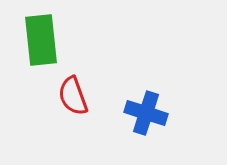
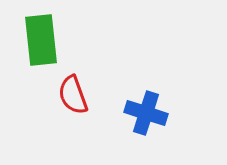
red semicircle: moved 1 px up
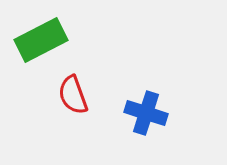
green rectangle: rotated 69 degrees clockwise
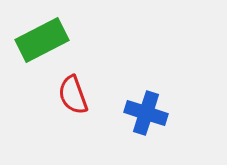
green rectangle: moved 1 px right
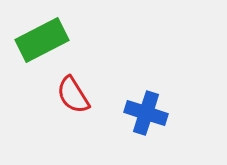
red semicircle: rotated 12 degrees counterclockwise
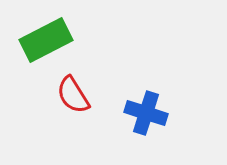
green rectangle: moved 4 px right
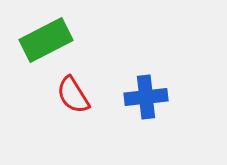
blue cross: moved 16 px up; rotated 24 degrees counterclockwise
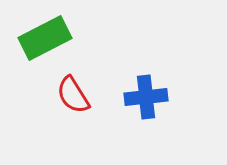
green rectangle: moved 1 px left, 2 px up
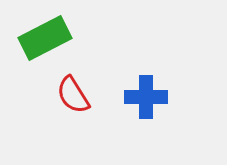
blue cross: rotated 6 degrees clockwise
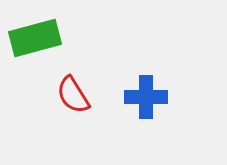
green rectangle: moved 10 px left; rotated 12 degrees clockwise
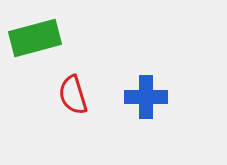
red semicircle: rotated 15 degrees clockwise
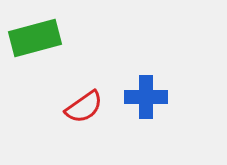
red semicircle: moved 11 px right, 12 px down; rotated 108 degrees counterclockwise
